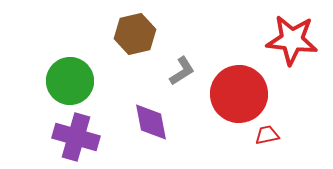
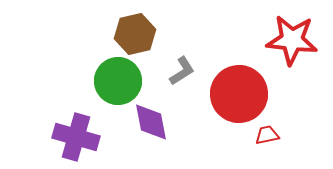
green circle: moved 48 px right
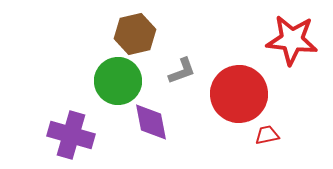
gray L-shape: rotated 12 degrees clockwise
purple cross: moved 5 px left, 2 px up
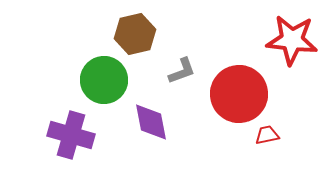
green circle: moved 14 px left, 1 px up
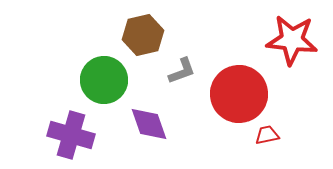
brown hexagon: moved 8 px right, 1 px down
purple diamond: moved 2 px left, 2 px down; rotated 9 degrees counterclockwise
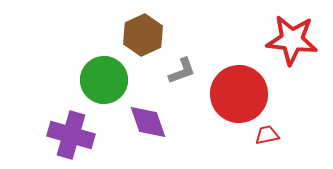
brown hexagon: rotated 12 degrees counterclockwise
purple diamond: moved 1 px left, 2 px up
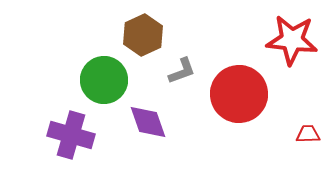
red trapezoid: moved 41 px right, 1 px up; rotated 10 degrees clockwise
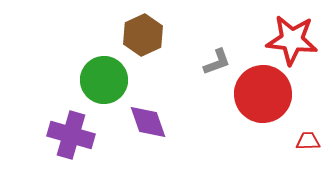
gray L-shape: moved 35 px right, 9 px up
red circle: moved 24 px right
red trapezoid: moved 7 px down
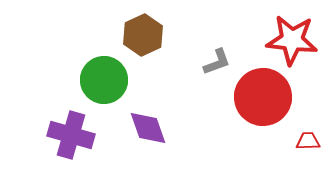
red circle: moved 3 px down
purple diamond: moved 6 px down
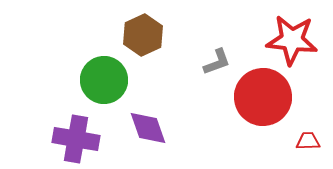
purple cross: moved 5 px right, 4 px down; rotated 6 degrees counterclockwise
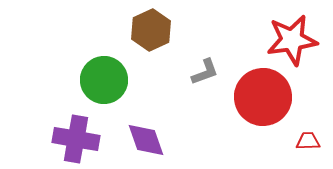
brown hexagon: moved 8 px right, 5 px up
red star: rotated 15 degrees counterclockwise
gray L-shape: moved 12 px left, 10 px down
purple diamond: moved 2 px left, 12 px down
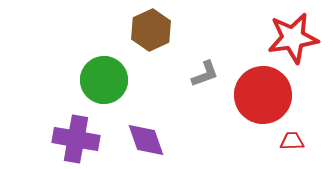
red star: moved 1 px right, 2 px up
gray L-shape: moved 2 px down
red circle: moved 2 px up
red trapezoid: moved 16 px left
